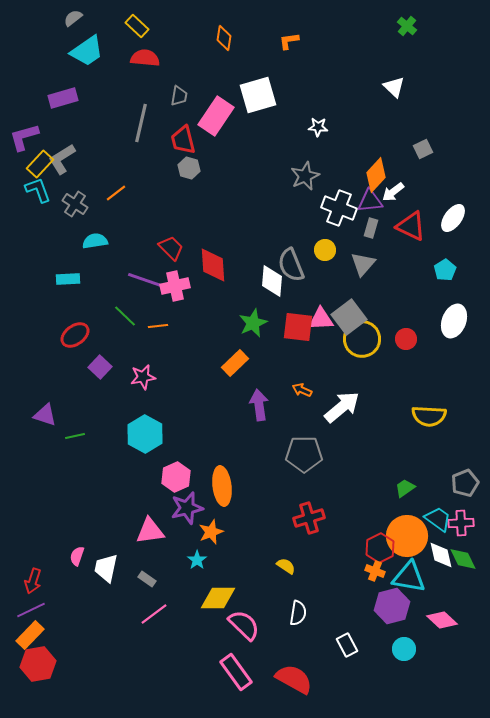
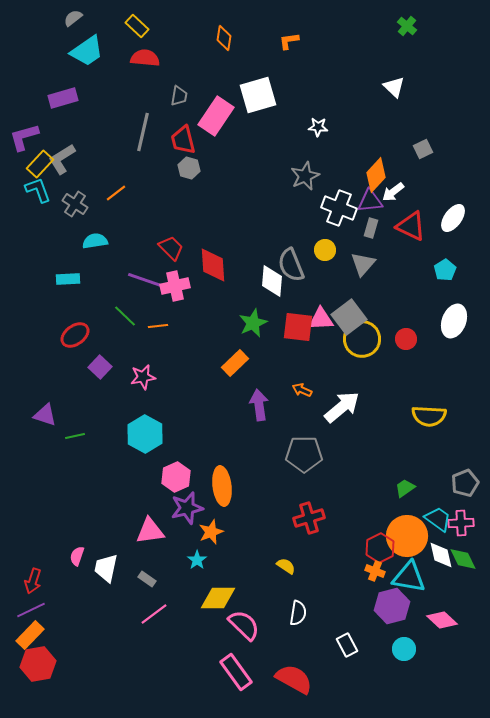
gray line at (141, 123): moved 2 px right, 9 px down
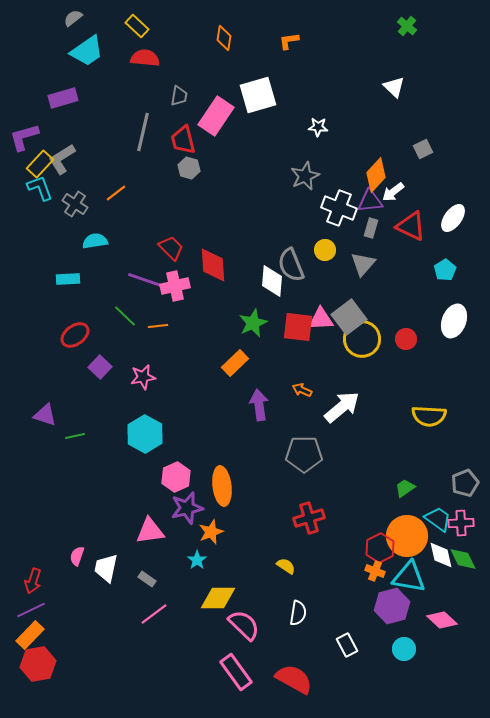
cyan L-shape at (38, 190): moved 2 px right, 2 px up
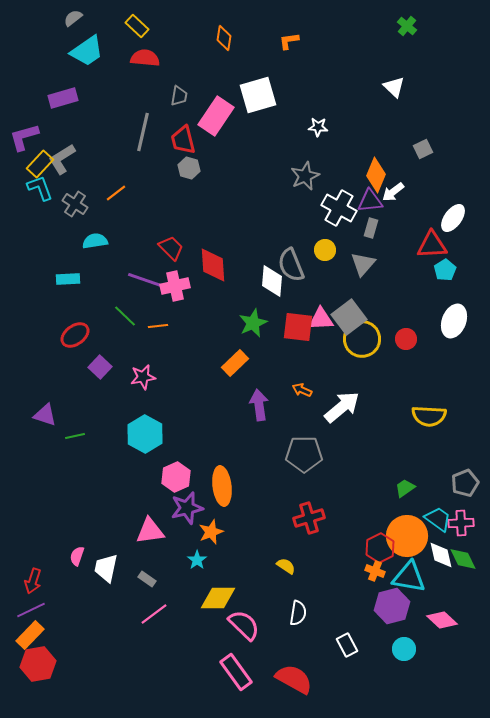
orange diamond at (376, 175): rotated 20 degrees counterclockwise
white cross at (339, 208): rotated 8 degrees clockwise
red triangle at (411, 226): moved 21 px right, 19 px down; rotated 28 degrees counterclockwise
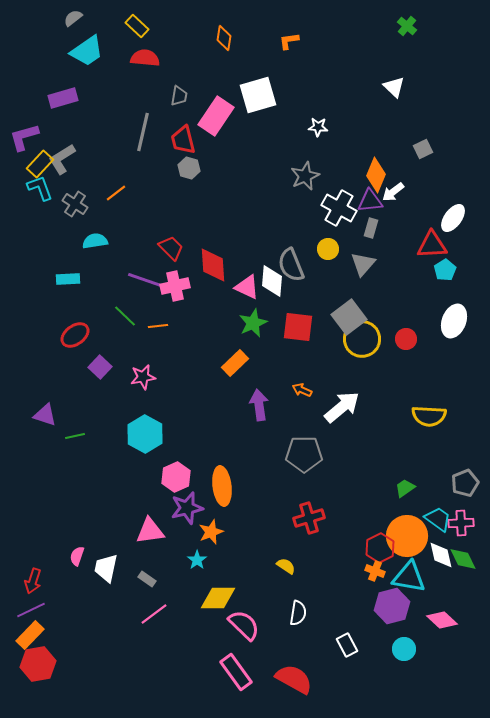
yellow circle at (325, 250): moved 3 px right, 1 px up
pink triangle at (321, 319): moved 74 px left, 32 px up; rotated 28 degrees clockwise
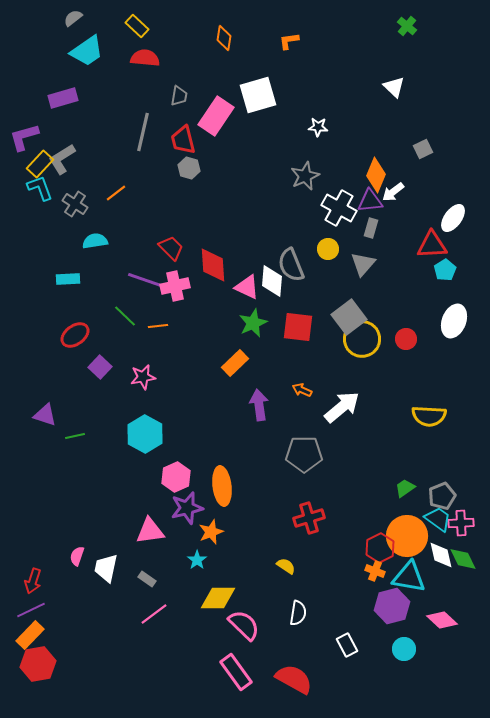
gray pentagon at (465, 483): moved 23 px left, 13 px down
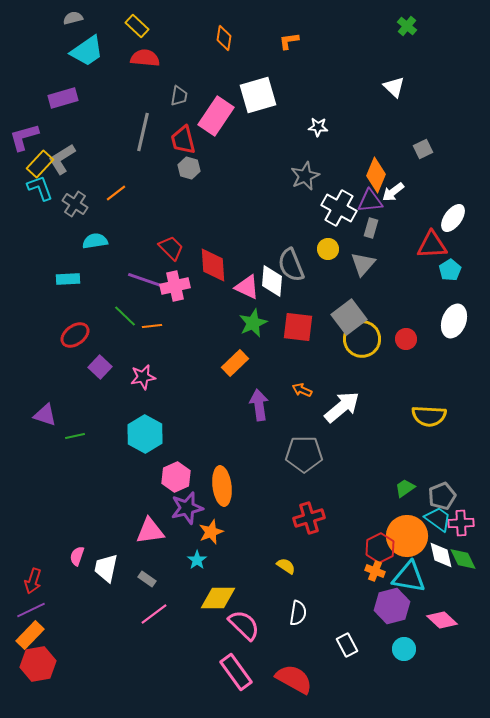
gray semicircle at (73, 18): rotated 24 degrees clockwise
cyan pentagon at (445, 270): moved 5 px right
orange line at (158, 326): moved 6 px left
